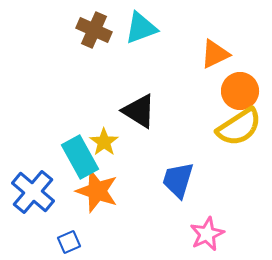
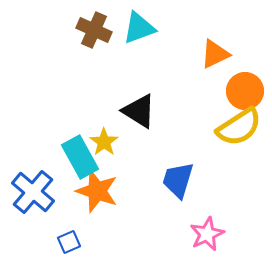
cyan triangle: moved 2 px left
orange circle: moved 5 px right
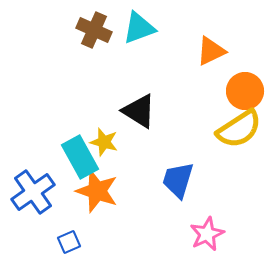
orange triangle: moved 4 px left, 3 px up
yellow semicircle: moved 2 px down
yellow star: rotated 20 degrees counterclockwise
blue cross: rotated 15 degrees clockwise
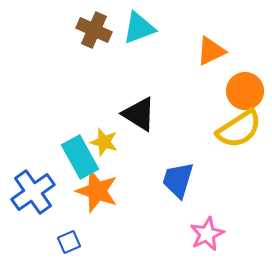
black triangle: moved 3 px down
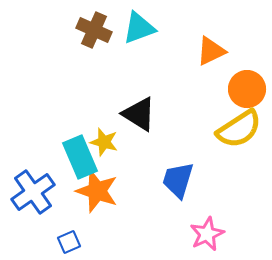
orange circle: moved 2 px right, 2 px up
cyan rectangle: rotated 6 degrees clockwise
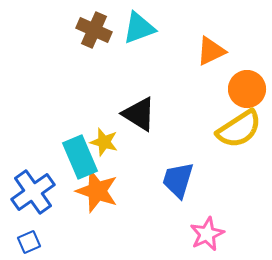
blue square: moved 40 px left
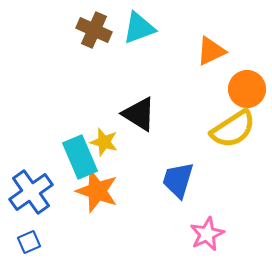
yellow semicircle: moved 6 px left
blue cross: moved 2 px left
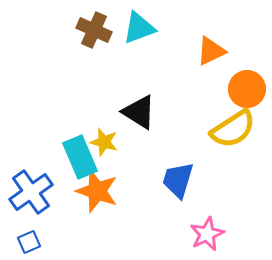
black triangle: moved 2 px up
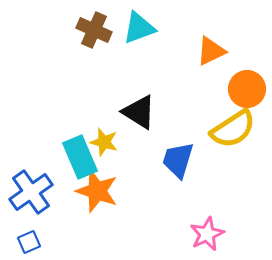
blue trapezoid: moved 20 px up
